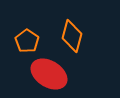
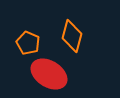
orange pentagon: moved 1 px right, 2 px down; rotated 10 degrees counterclockwise
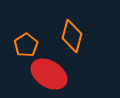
orange pentagon: moved 2 px left, 2 px down; rotated 15 degrees clockwise
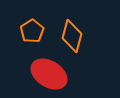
orange pentagon: moved 6 px right, 14 px up
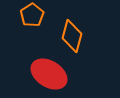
orange pentagon: moved 16 px up
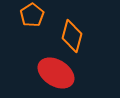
red ellipse: moved 7 px right, 1 px up
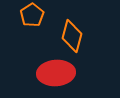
red ellipse: rotated 36 degrees counterclockwise
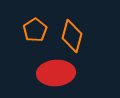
orange pentagon: moved 3 px right, 15 px down
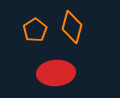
orange diamond: moved 9 px up
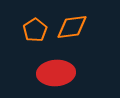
orange diamond: rotated 68 degrees clockwise
